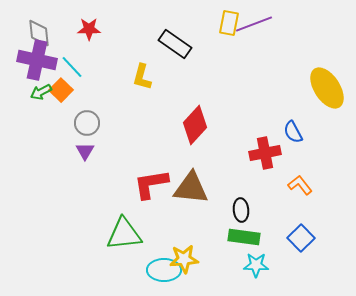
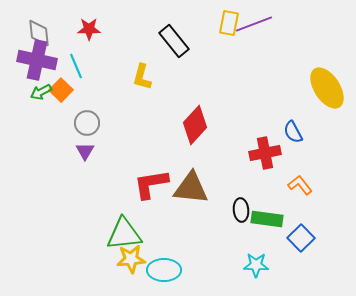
black rectangle: moved 1 px left, 3 px up; rotated 16 degrees clockwise
cyan line: moved 4 px right, 1 px up; rotated 20 degrees clockwise
green rectangle: moved 23 px right, 18 px up
yellow star: moved 53 px left
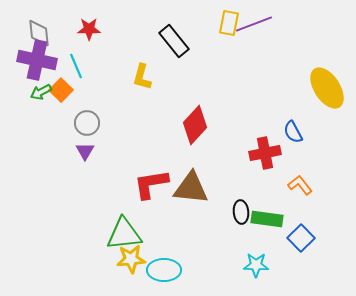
black ellipse: moved 2 px down
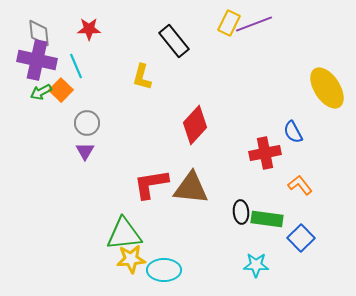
yellow rectangle: rotated 15 degrees clockwise
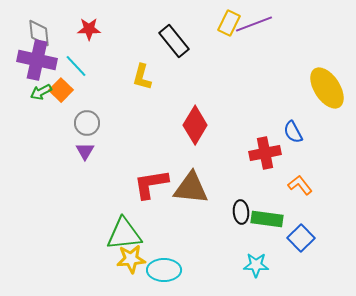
cyan line: rotated 20 degrees counterclockwise
red diamond: rotated 12 degrees counterclockwise
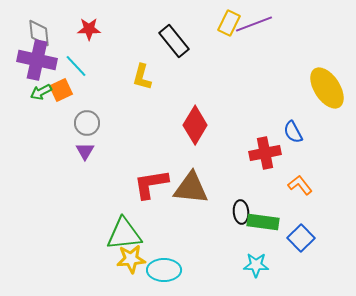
orange square: rotated 20 degrees clockwise
green rectangle: moved 4 px left, 3 px down
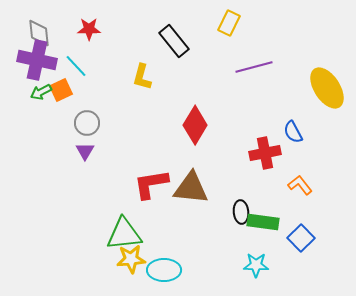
purple line: moved 43 px down; rotated 6 degrees clockwise
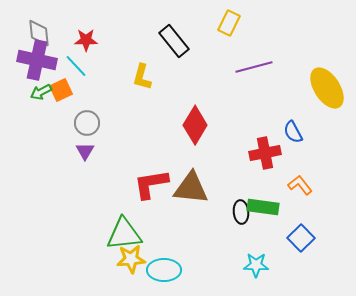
red star: moved 3 px left, 11 px down
green rectangle: moved 15 px up
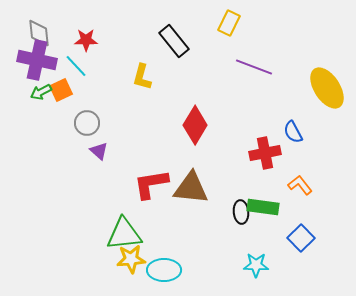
purple line: rotated 36 degrees clockwise
purple triangle: moved 14 px right; rotated 18 degrees counterclockwise
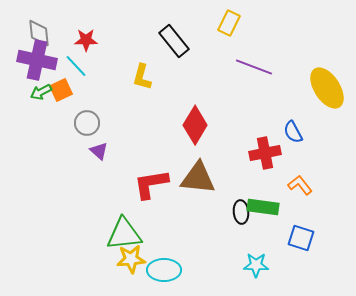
brown triangle: moved 7 px right, 10 px up
blue square: rotated 28 degrees counterclockwise
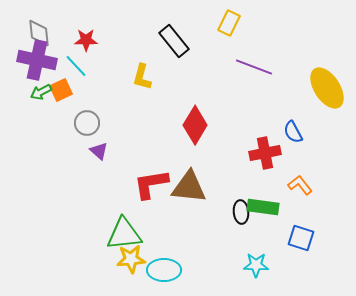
brown triangle: moved 9 px left, 9 px down
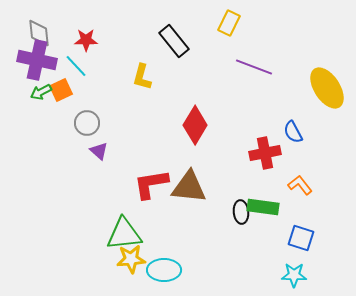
cyan star: moved 38 px right, 10 px down
